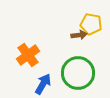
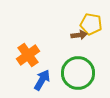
blue arrow: moved 1 px left, 4 px up
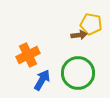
orange cross: rotated 10 degrees clockwise
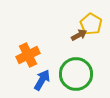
yellow pentagon: rotated 20 degrees clockwise
brown arrow: rotated 21 degrees counterclockwise
green circle: moved 2 px left, 1 px down
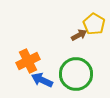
yellow pentagon: moved 3 px right
orange cross: moved 6 px down
blue arrow: rotated 95 degrees counterclockwise
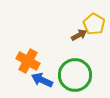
orange cross: rotated 35 degrees counterclockwise
green circle: moved 1 px left, 1 px down
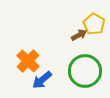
orange cross: rotated 15 degrees clockwise
green circle: moved 10 px right, 4 px up
blue arrow: rotated 65 degrees counterclockwise
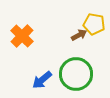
yellow pentagon: rotated 20 degrees counterclockwise
orange cross: moved 6 px left, 25 px up
green circle: moved 9 px left, 3 px down
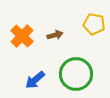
brown arrow: moved 24 px left; rotated 14 degrees clockwise
blue arrow: moved 7 px left
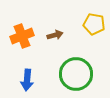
orange cross: rotated 25 degrees clockwise
blue arrow: moved 8 px left; rotated 45 degrees counterclockwise
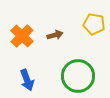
orange cross: rotated 25 degrees counterclockwise
green circle: moved 2 px right, 2 px down
blue arrow: rotated 25 degrees counterclockwise
